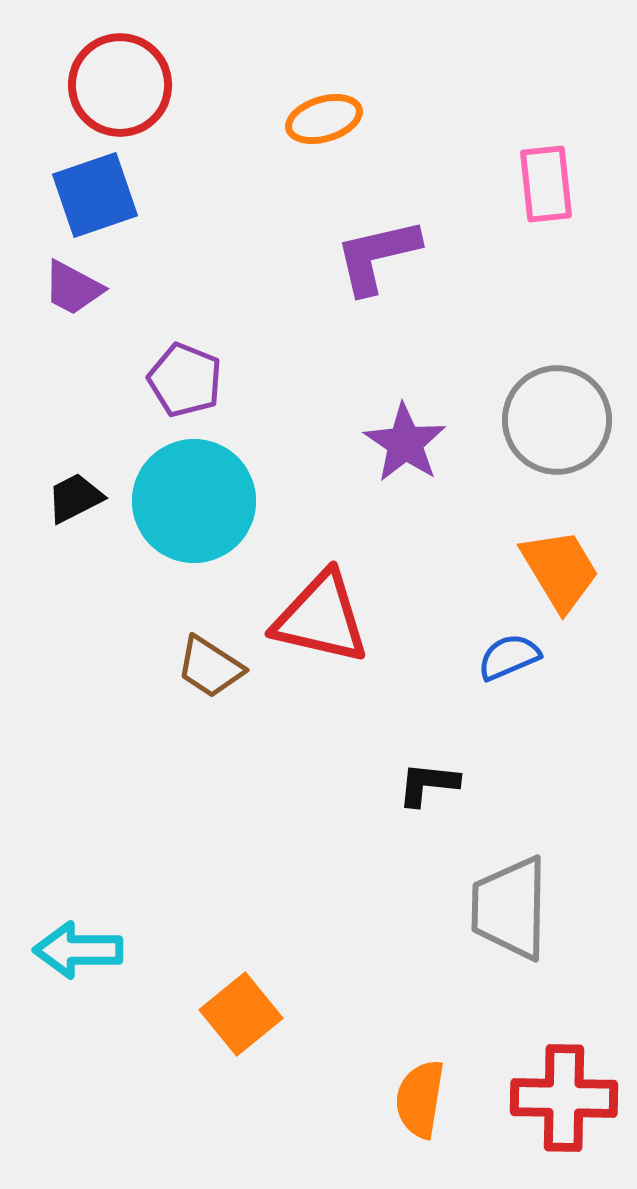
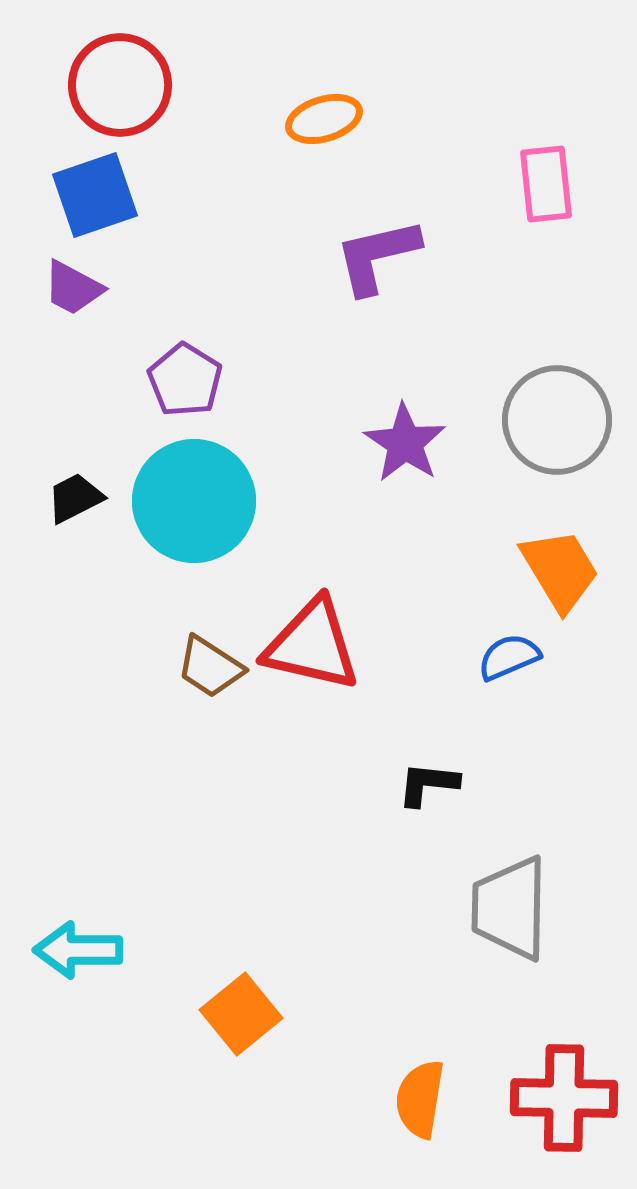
purple pentagon: rotated 10 degrees clockwise
red triangle: moved 9 px left, 27 px down
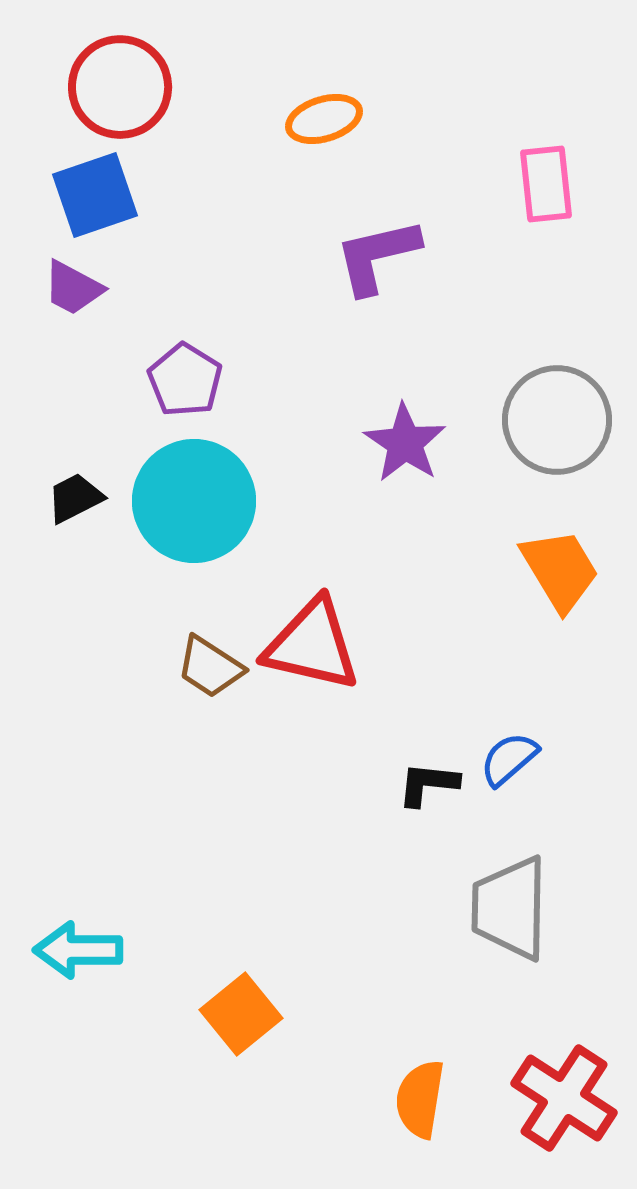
red circle: moved 2 px down
blue semicircle: moved 102 px down; rotated 18 degrees counterclockwise
red cross: rotated 32 degrees clockwise
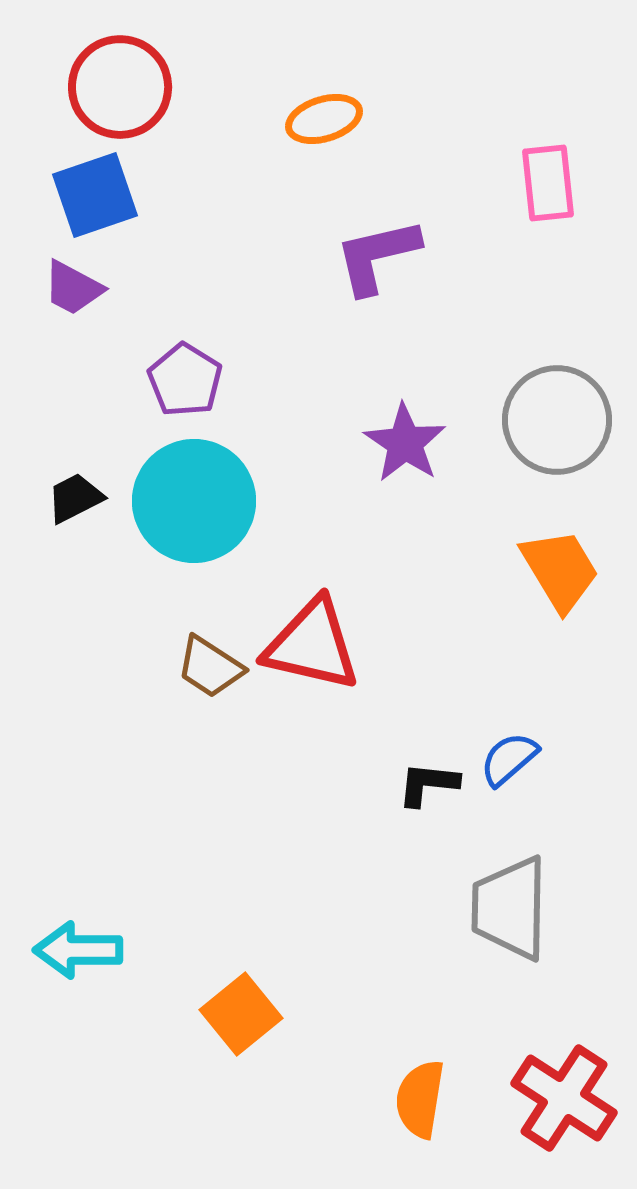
pink rectangle: moved 2 px right, 1 px up
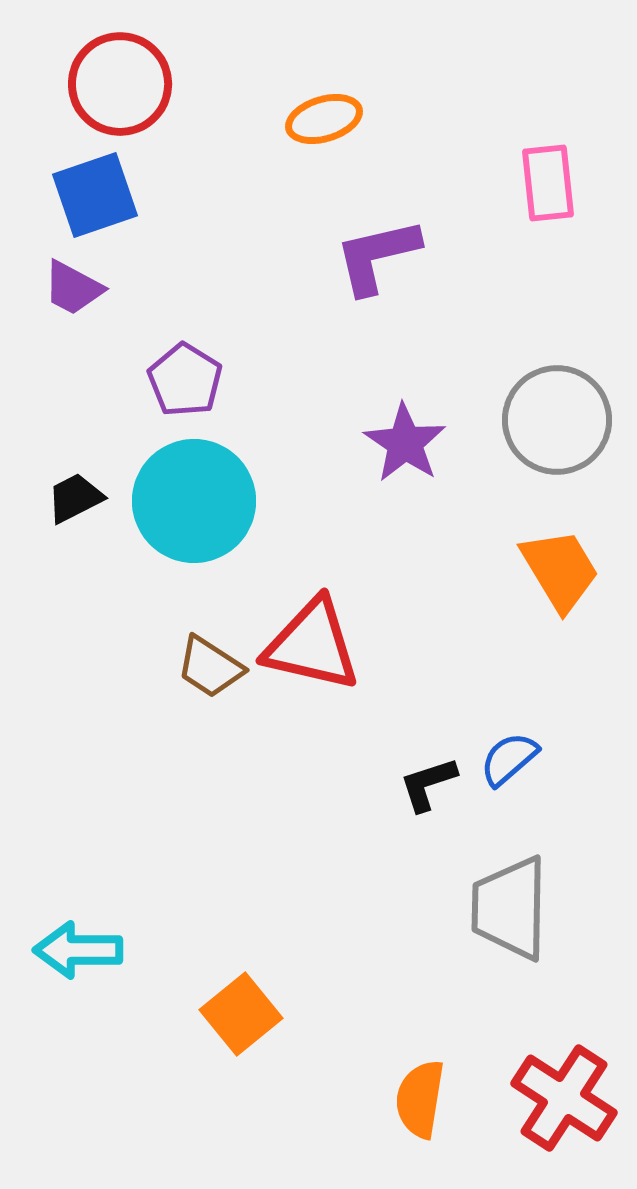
red circle: moved 3 px up
black L-shape: rotated 24 degrees counterclockwise
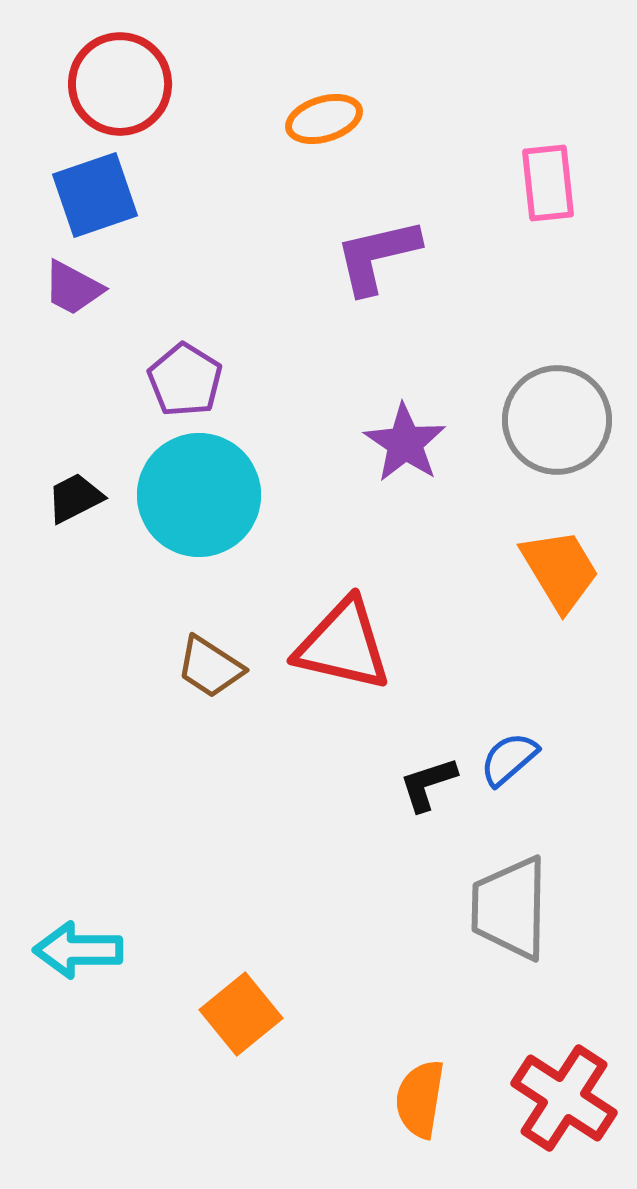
cyan circle: moved 5 px right, 6 px up
red triangle: moved 31 px right
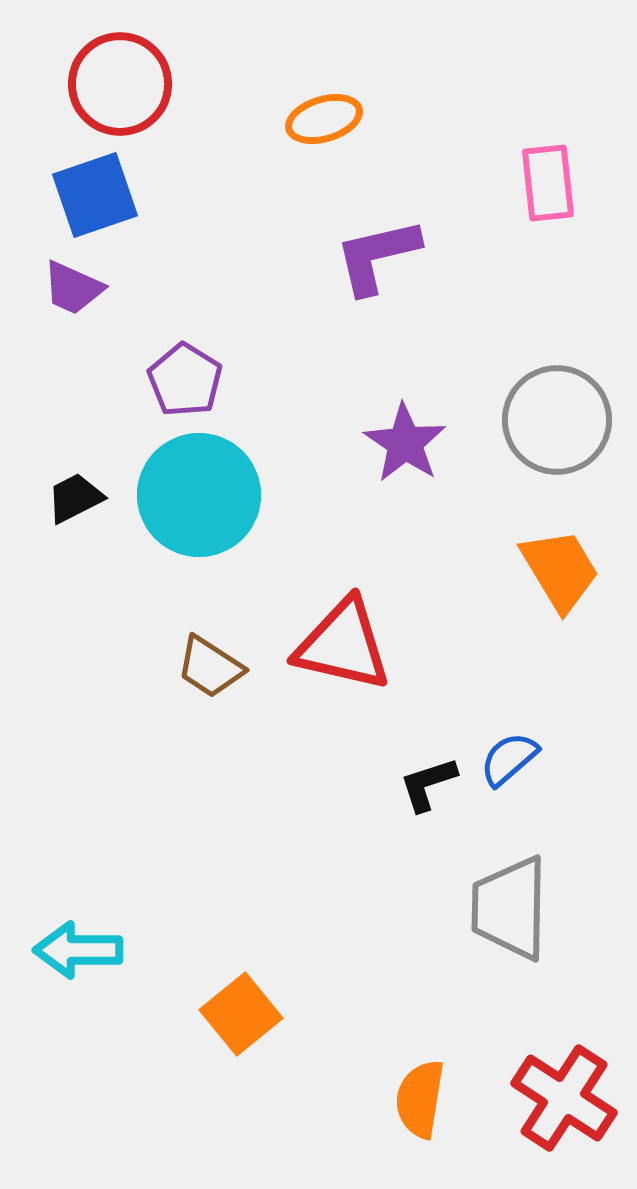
purple trapezoid: rotated 4 degrees counterclockwise
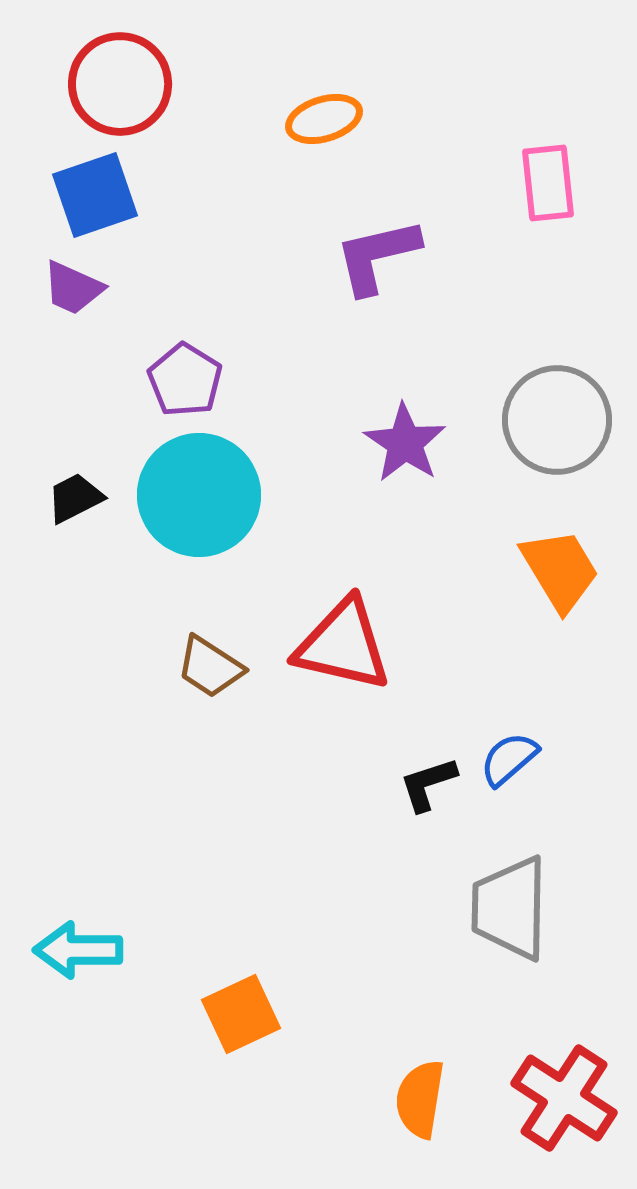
orange square: rotated 14 degrees clockwise
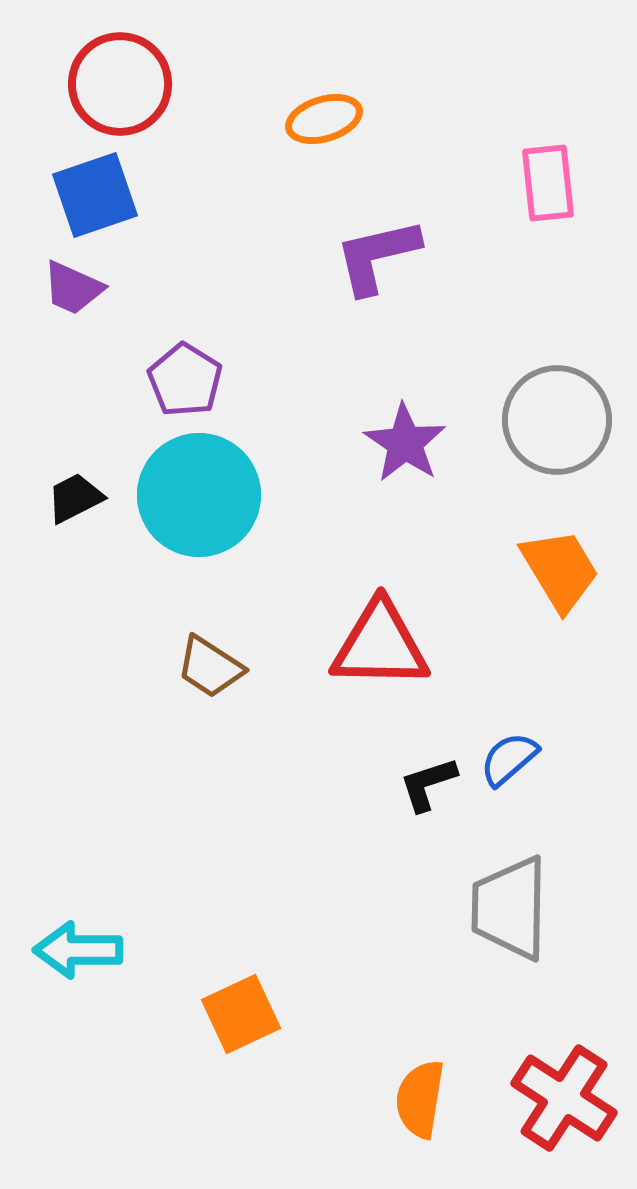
red triangle: moved 37 px right; rotated 12 degrees counterclockwise
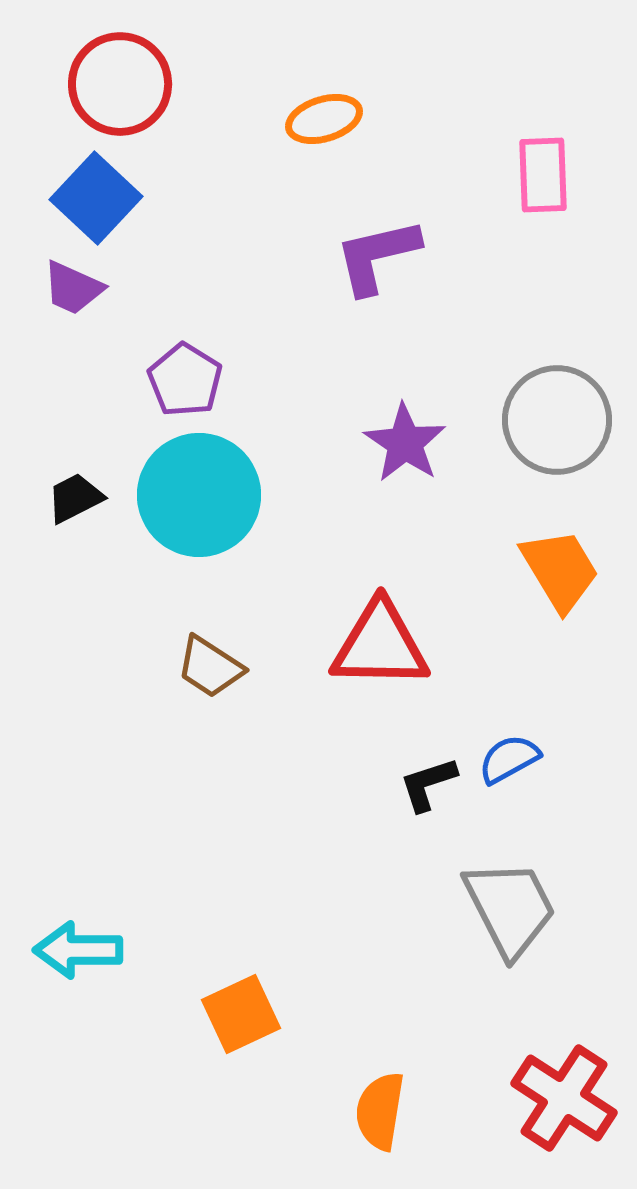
pink rectangle: moved 5 px left, 8 px up; rotated 4 degrees clockwise
blue square: moved 1 px right, 3 px down; rotated 28 degrees counterclockwise
blue semicircle: rotated 12 degrees clockwise
gray trapezoid: rotated 152 degrees clockwise
orange semicircle: moved 40 px left, 12 px down
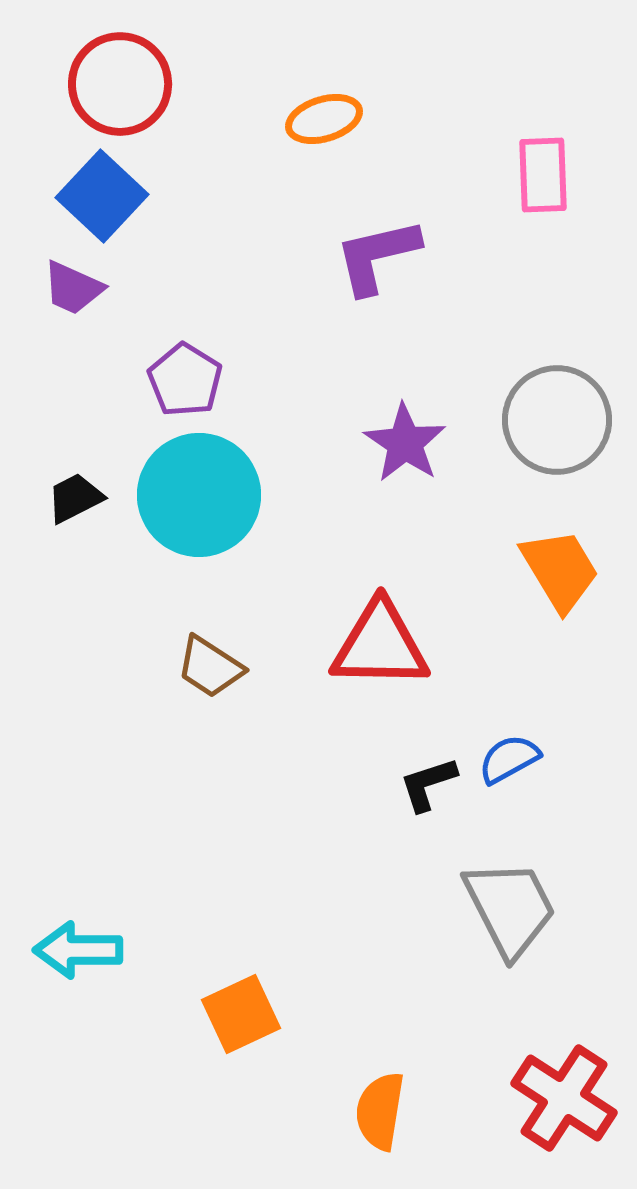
blue square: moved 6 px right, 2 px up
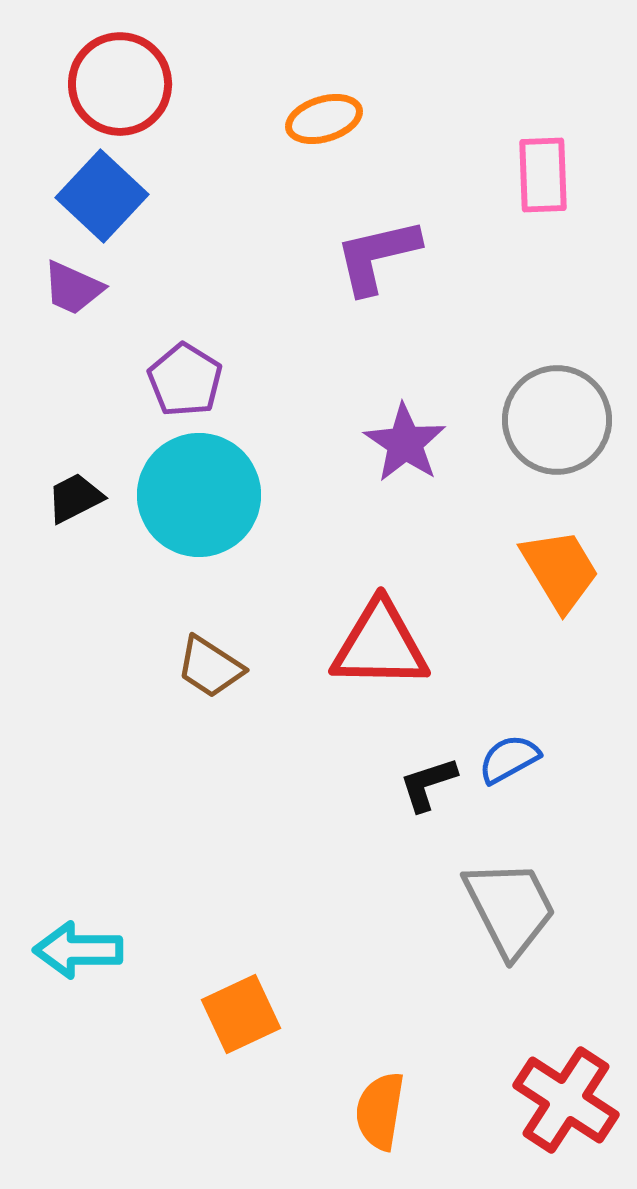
red cross: moved 2 px right, 2 px down
